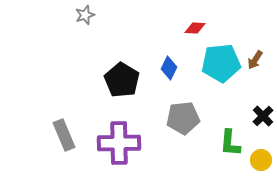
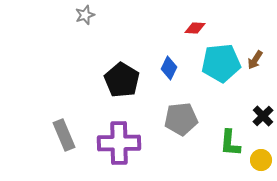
gray pentagon: moved 2 px left, 1 px down
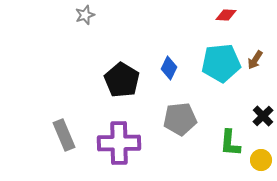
red diamond: moved 31 px right, 13 px up
gray pentagon: moved 1 px left
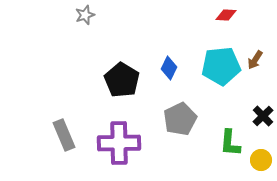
cyan pentagon: moved 3 px down
gray pentagon: rotated 20 degrees counterclockwise
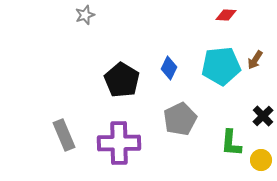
green L-shape: moved 1 px right
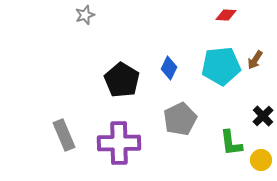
green L-shape: rotated 12 degrees counterclockwise
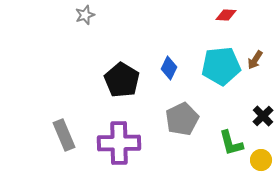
gray pentagon: moved 2 px right
green L-shape: rotated 8 degrees counterclockwise
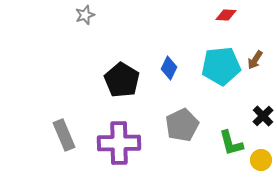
gray pentagon: moved 6 px down
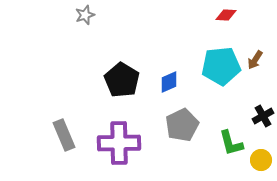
blue diamond: moved 14 px down; rotated 40 degrees clockwise
black cross: rotated 15 degrees clockwise
